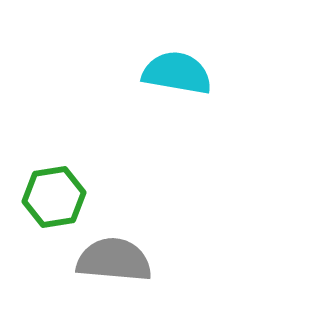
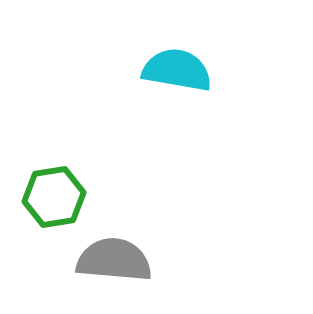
cyan semicircle: moved 3 px up
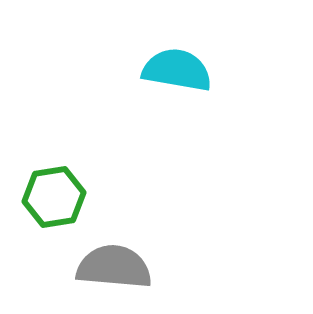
gray semicircle: moved 7 px down
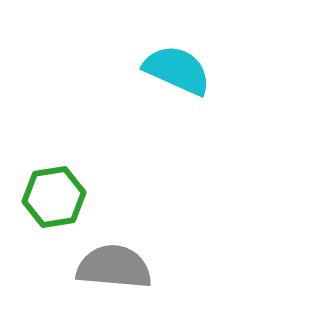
cyan semicircle: rotated 14 degrees clockwise
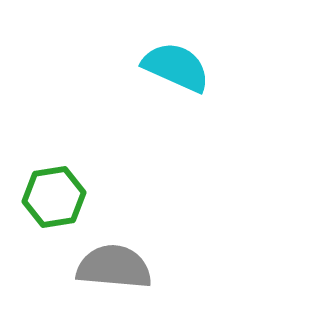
cyan semicircle: moved 1 px left, 3 px up
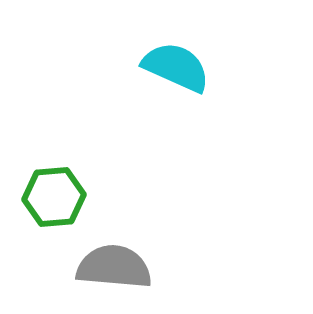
green hexagon: rotated 4 degrees clockwise
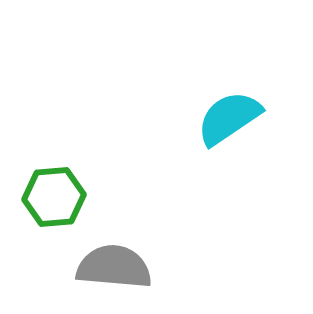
cyan semicircle: moved 53 px right, 51 px down; rotated 58 degrees counterclockwise
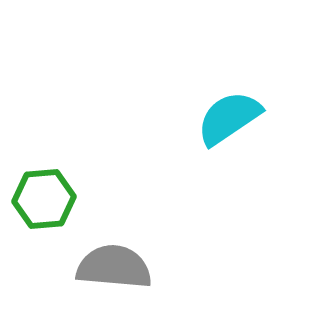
green hexagon: moved 10 px left, 2 px down
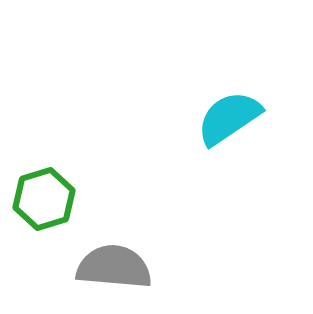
green hexagon: rotated 12 degrees counterclockwise
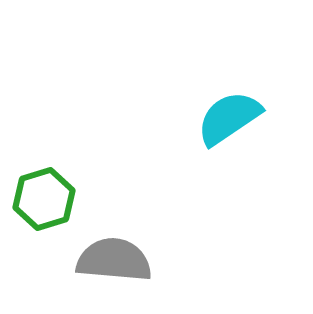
gray semicircle: moved 7 px up
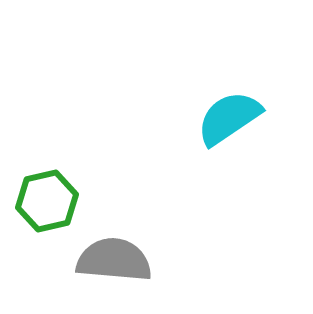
green hexagon: moved 3 px right, 2 px down; rotated 4 degrees clockwise
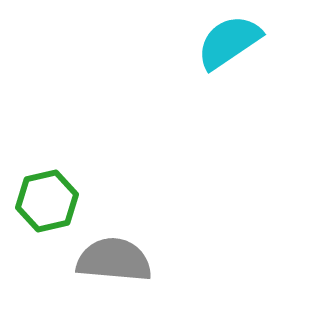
cyan semicircle: moved 76 px up
